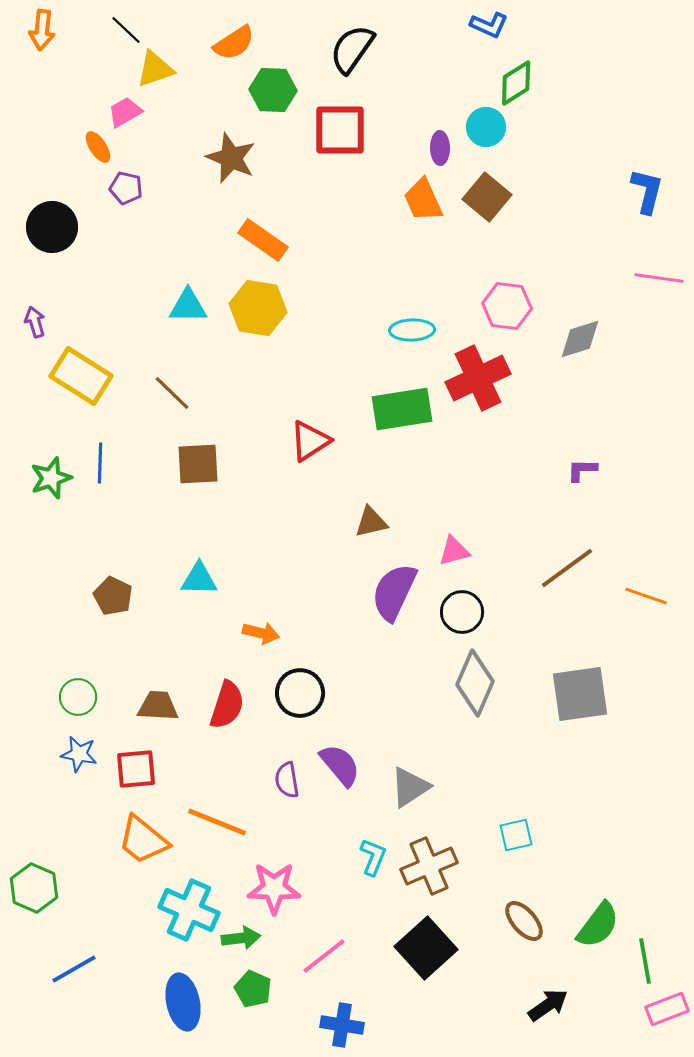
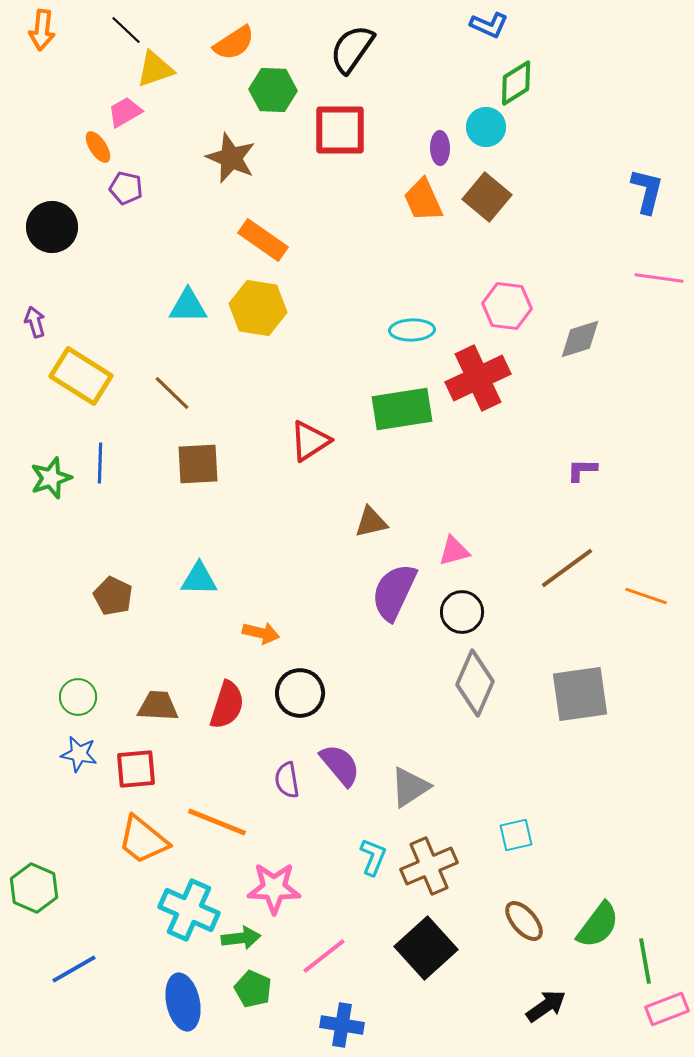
black arrow at (548, 1005): moved 2 px left, 1 px down
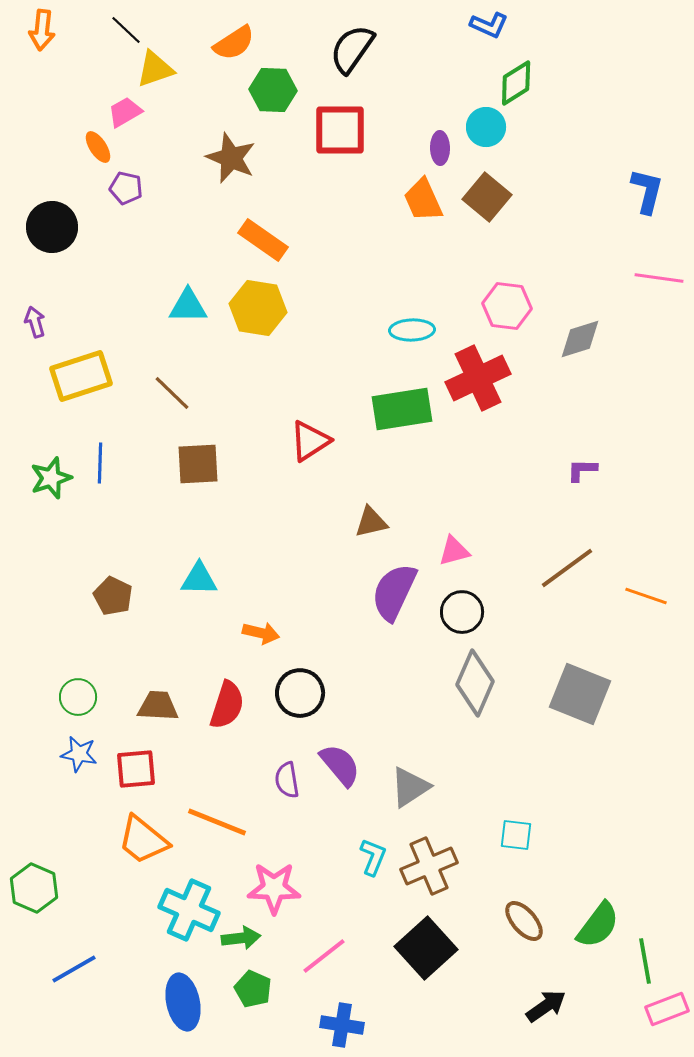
yellow rectangle at (81, 376): rotated 50 degrees counterclockwise
gray square at (580, 694): rotated 30 degrees clockwise
cyan square at (516, 835): rotated 20 degrees clockwise
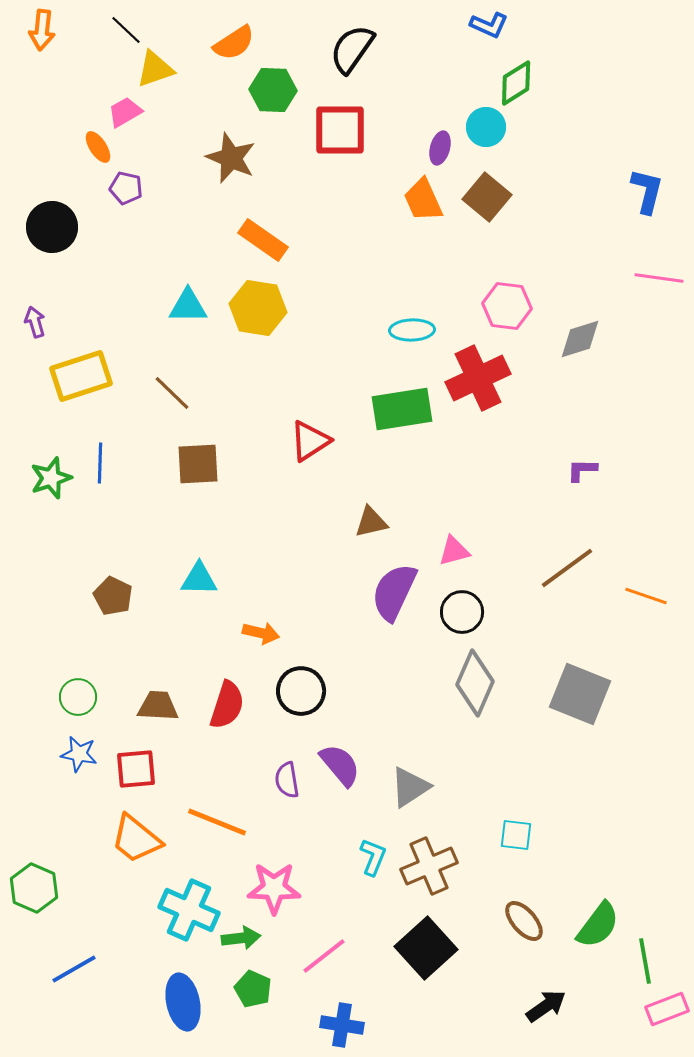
purple ellipse at (440, 148): rotated 16 degrees clockwise
black circle at (300, 693): moved 1 px right, 2 px up
orange trapezoid at (143, 840): moved 7 px left, 1 px up
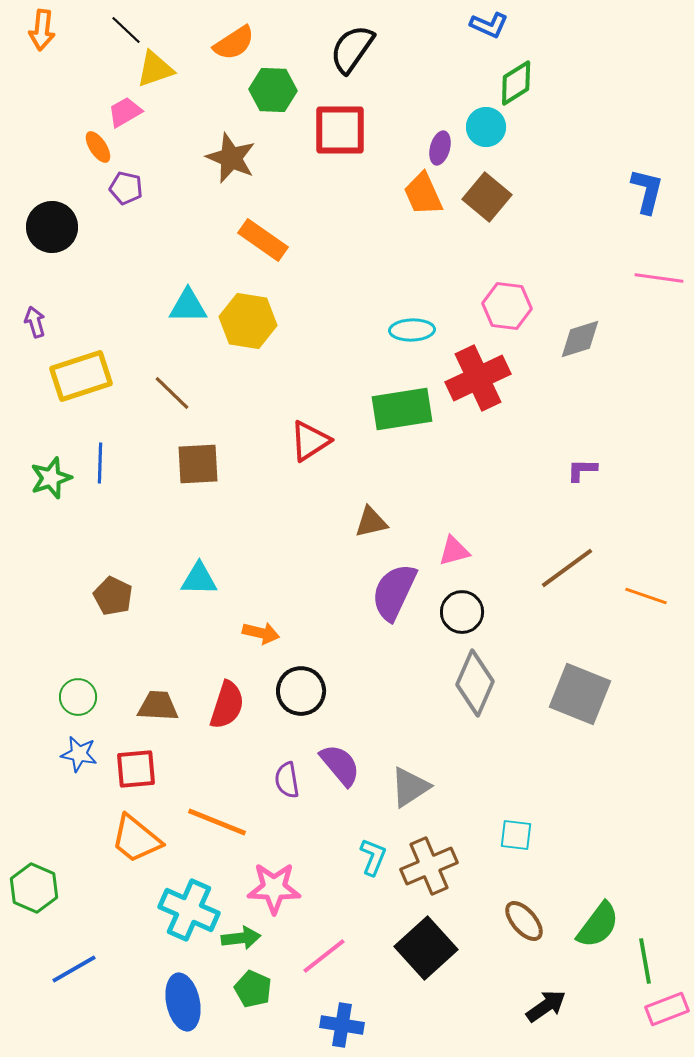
orange trapezoid at (423, 200): moved 6 px up
yellow hexagon at (258, 308): moved 10 px left, 13 px down
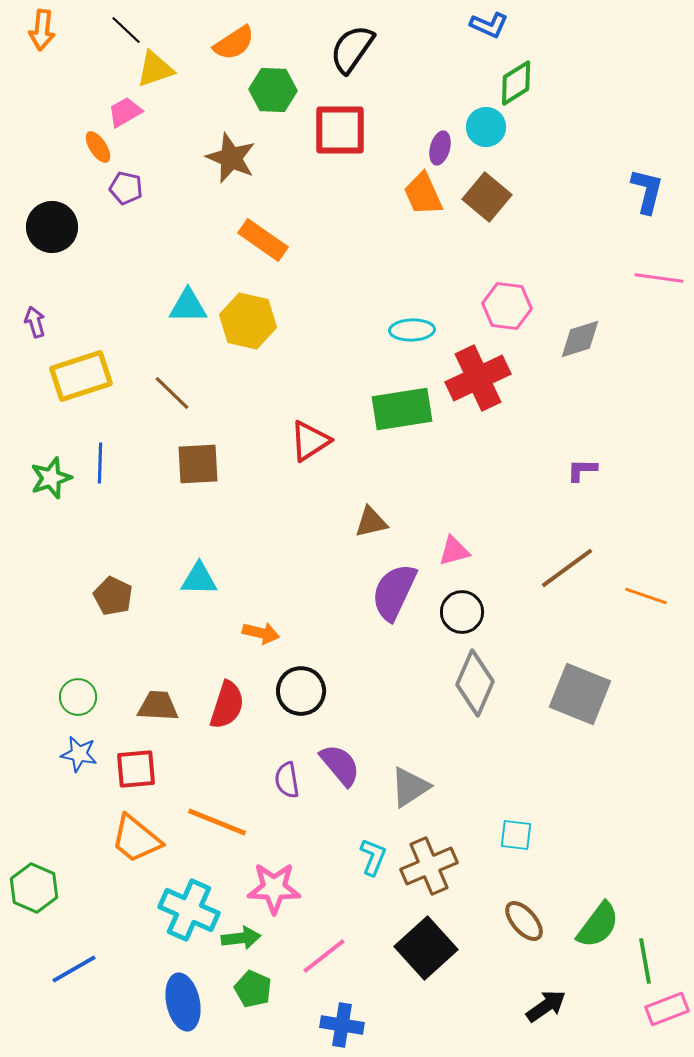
yellow hexagon at (248, 321): rotated 4 degrees clockwise
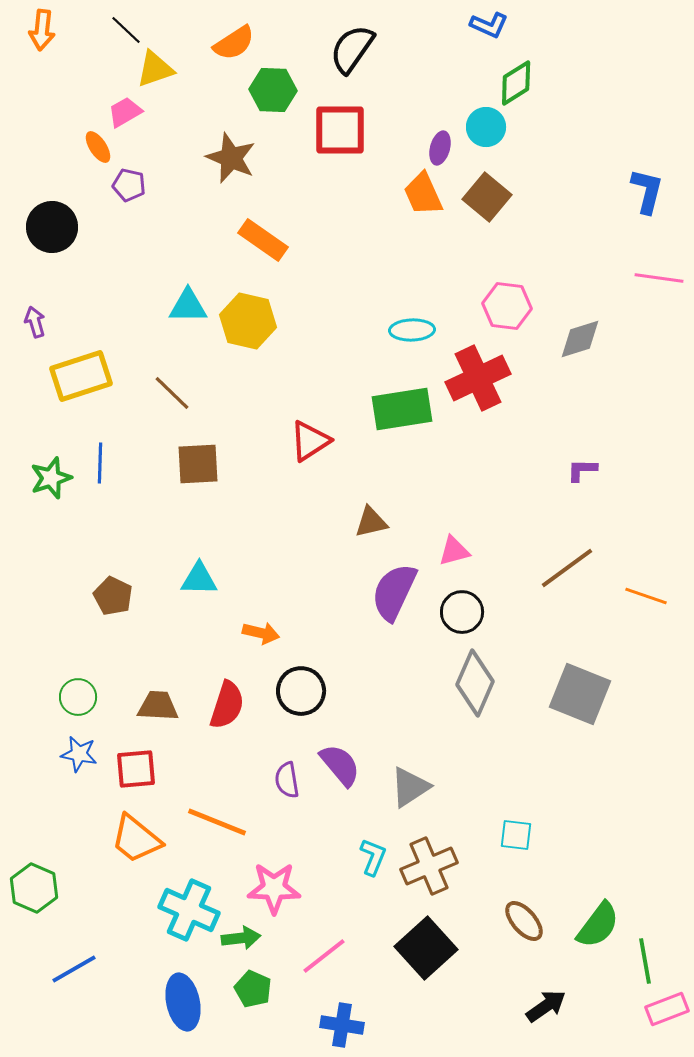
purple pentagon at (126, 188): moved 3 px right, 3 px up
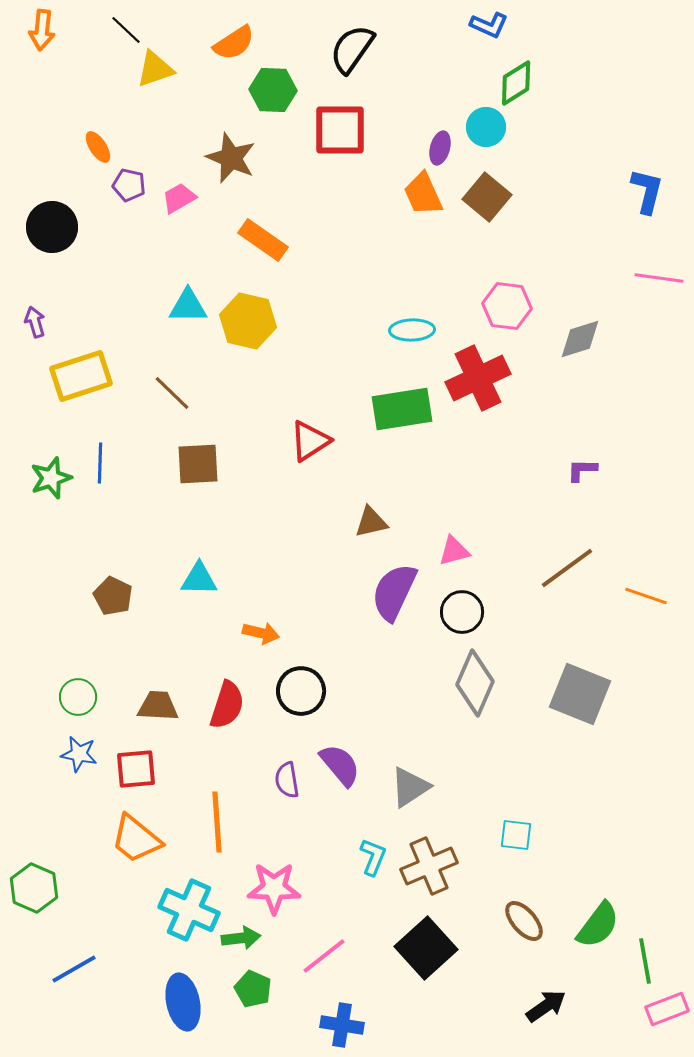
pink trapezoid at (125, 112): moved 54 px right, 86 px down
orange line at (217, 822): rotated 64 degrees clockwise
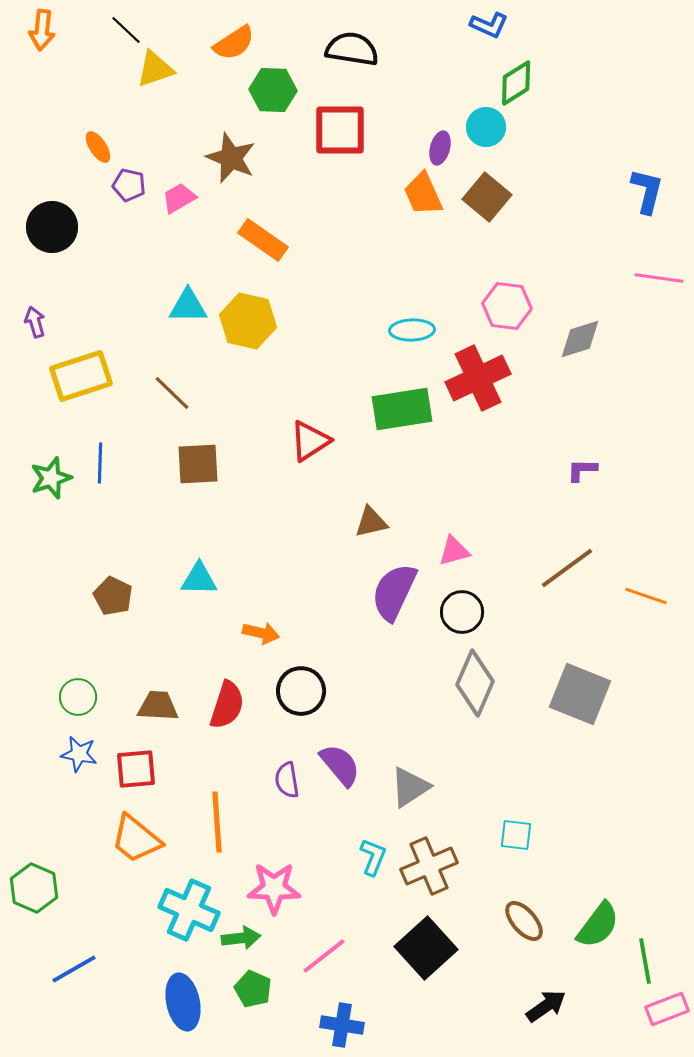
black semicircle at (352, 49): rotated 64 degrees clockwise
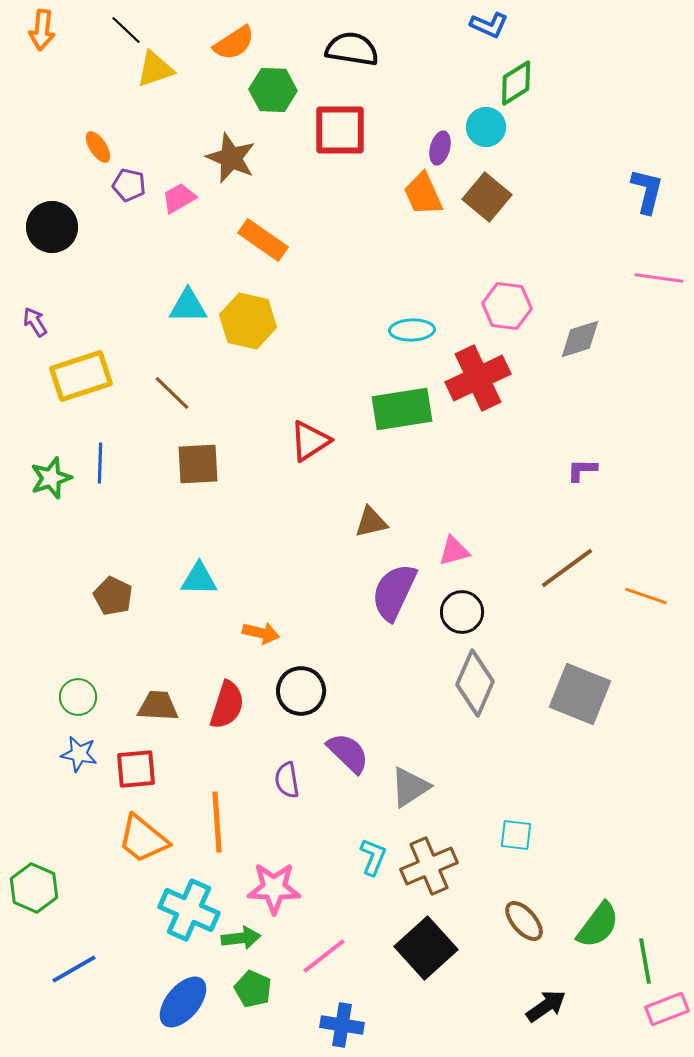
purple arrow at (35, 322): rotated 16 degrees counterclockwise
purple semicircle at (340, 765): moved 8 px right, 12 px up; rotated 6 degrees counterclockwise
orange trapezoid at (136, 839): moved 7 px right
blue ellipse at (183, 1002): rotated 52 degrees clockwise
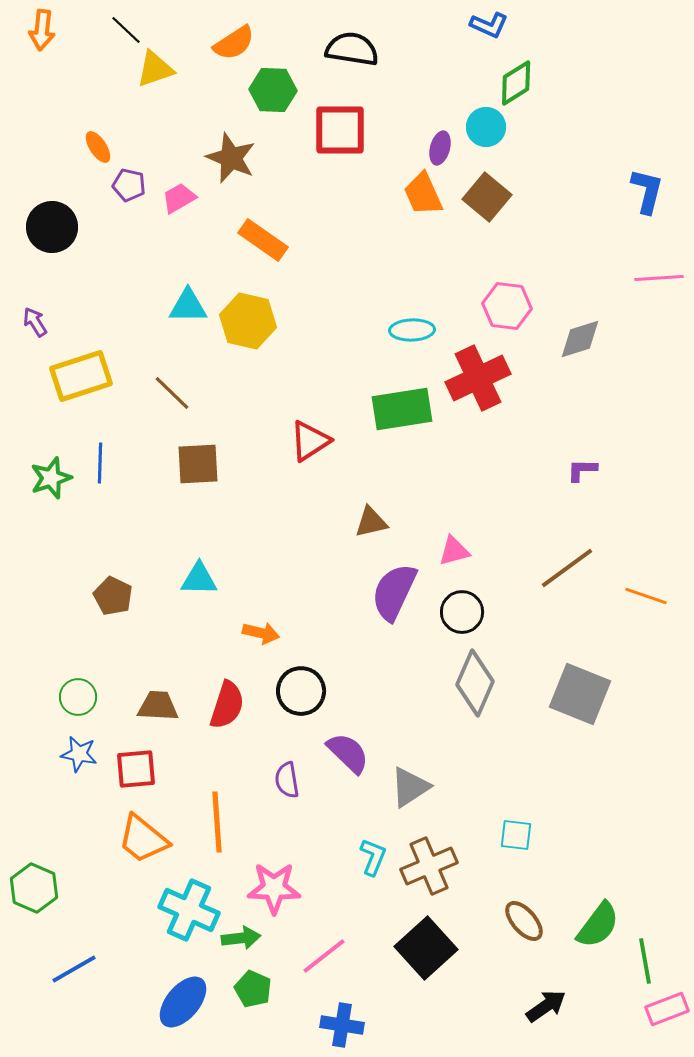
pink line at (659, 278): rotated 12 degrees counterclockwise
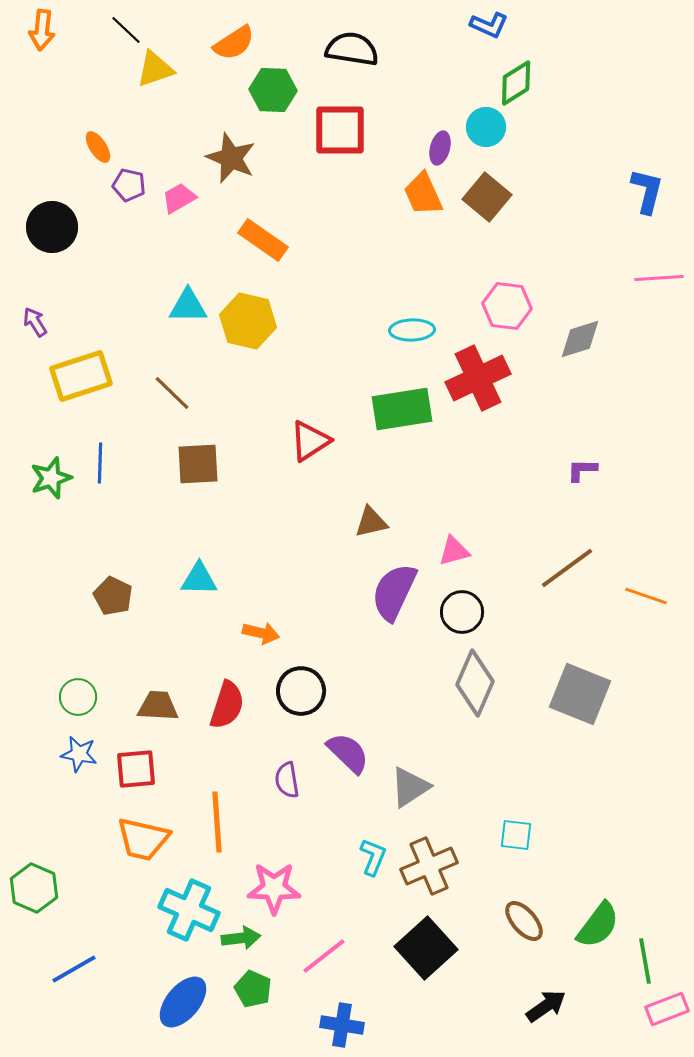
orange trapezoid at (143, 839): rotated 26 degrees counterclockwise
